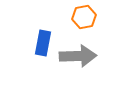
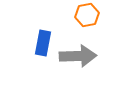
orange hexagon: moved 3 px right, 2 px up
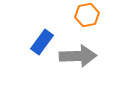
blue rectangle: moved 1 px left, 1 px up; rotated 25 degrees clockwise
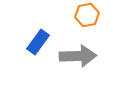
blue rectangle: moved 4 px left
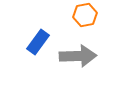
orange hexagon: moved 2 px left
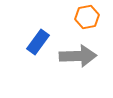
orange hexagon: moved 2 px right, 2 px down
